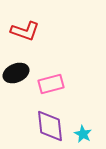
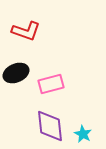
red L-shape: moved 1 px right
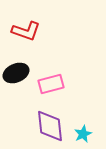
cyan star: rotated 18 degrees clockwise
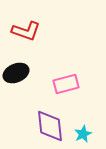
pink rectangle: moved 15 px right
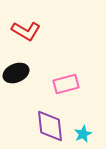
red L-shape: rotated 12 degrees clockwise
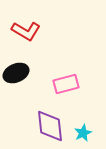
cyan star: moved 1 px up
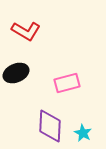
pink rectangle: moved 1 px right, 1 px up
purple diamond: rotated 8 degrees clockwise
cyan star: rotated 18 degrees counterclockwise
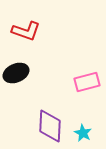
red L-shape: rotated 12 degrees counterclockwise
pink rectangle: moved 20 px right, 1 px up
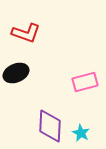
red L-shape: moved 2 px down
pink rectangle: moved 2 px left
cyan star: moved 2 px left
